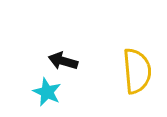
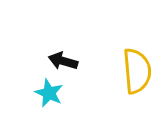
cyan star: moved 2 px right, 1 px down
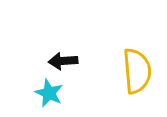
black arrow: rotated 20 degrees counterclockwise
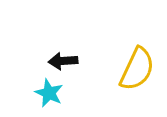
yellow semicircle: moved 2 px up; rotated 30 degrees clockwise
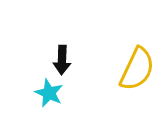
black arrow: moved 1 px left, 1 px up; rotated 84 degrees counterclockwise
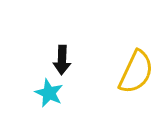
yellow semicircle: moved 1 px left, 3 px down
